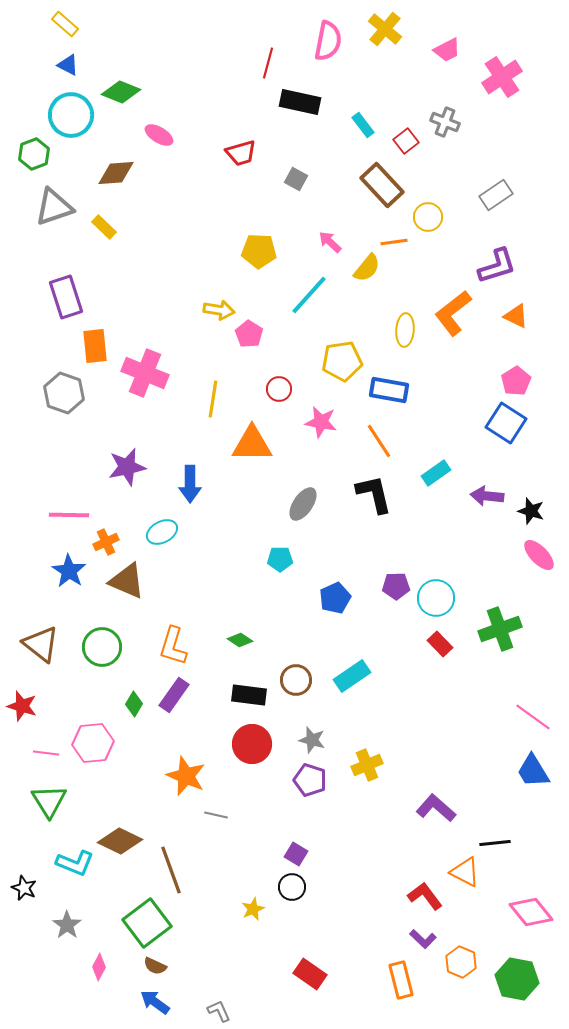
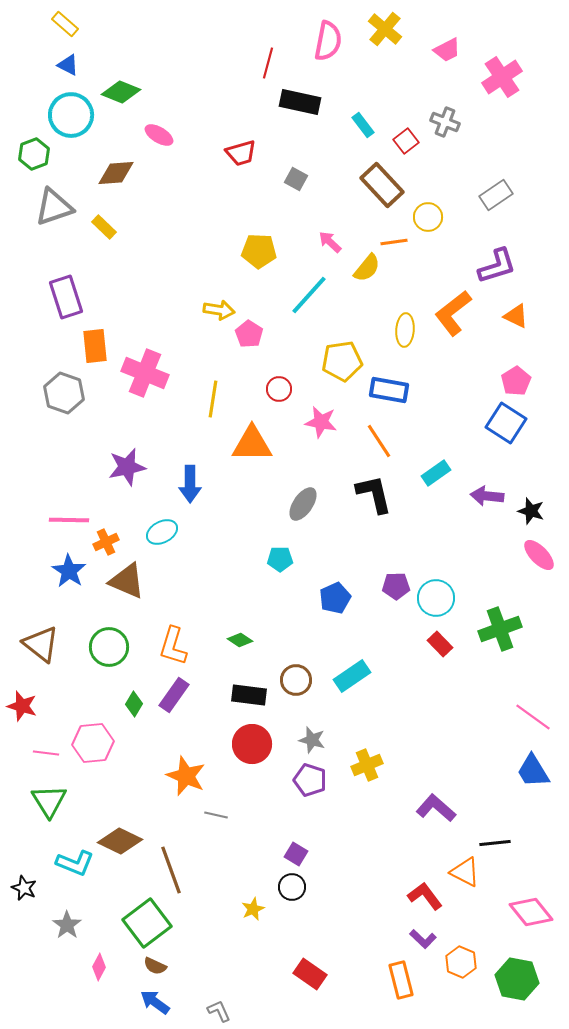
pink line at (69, 515): moved 5 px down
green circle at (102, 647): moved 7 px right
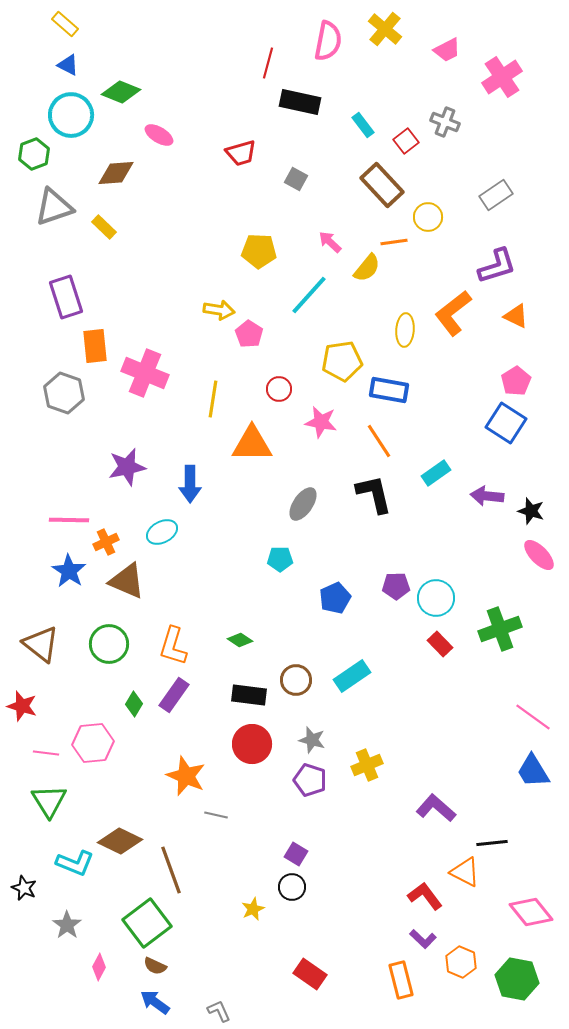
green circle at (109, 647): moved 3 px up
black line at (495, 843): moved 3 px left
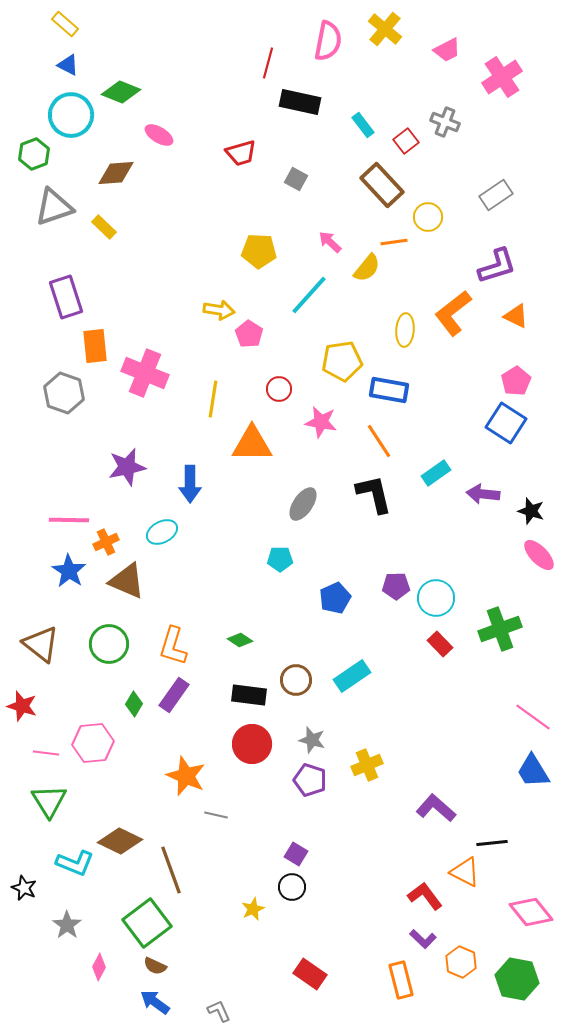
purple arrow at (487, 496): moved 4 px left, 2 px up
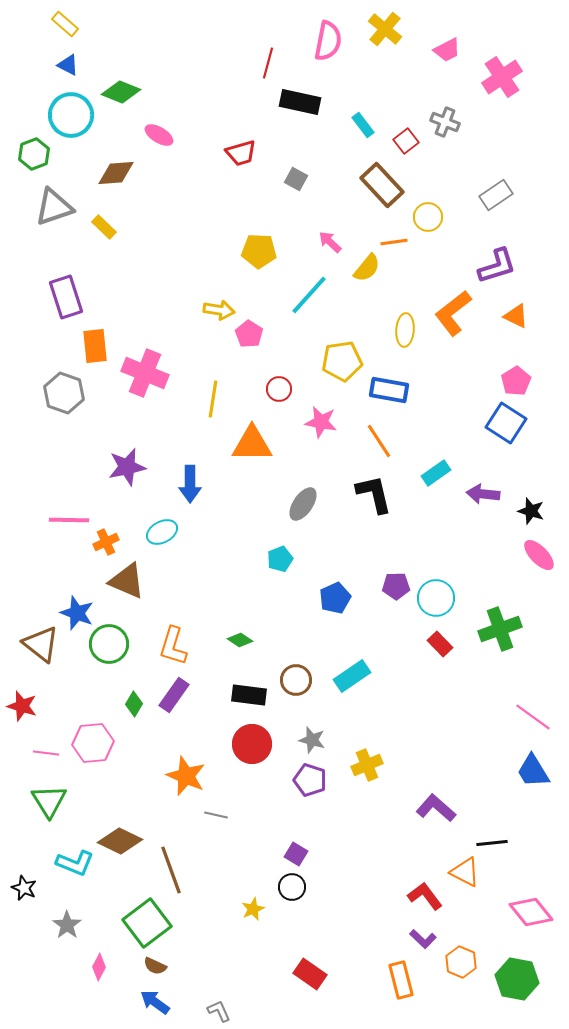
cyan pentagon at (280, 559): rotated 20 degrees counterclockwise
blue star at (69, 571): moved 8 px right, 42 px down; rotated 12 degrees counterclockwise
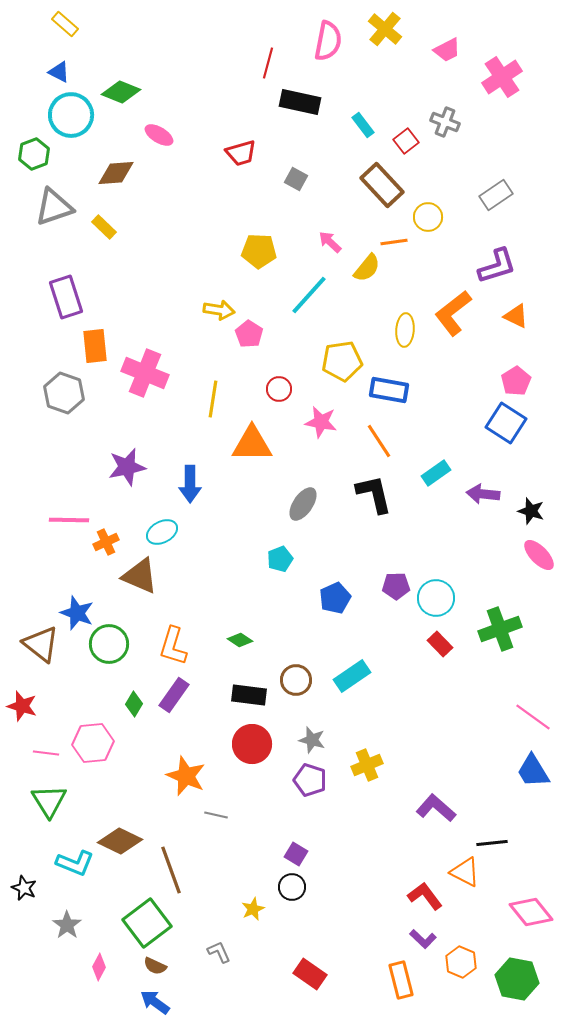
blue triangle at (68, 65): moved 9 px left, 7 px down
brown triangle at (127, 581): moved 13 px right, 5 px up
gray L-shape at (219, 1011): moved 59 px up
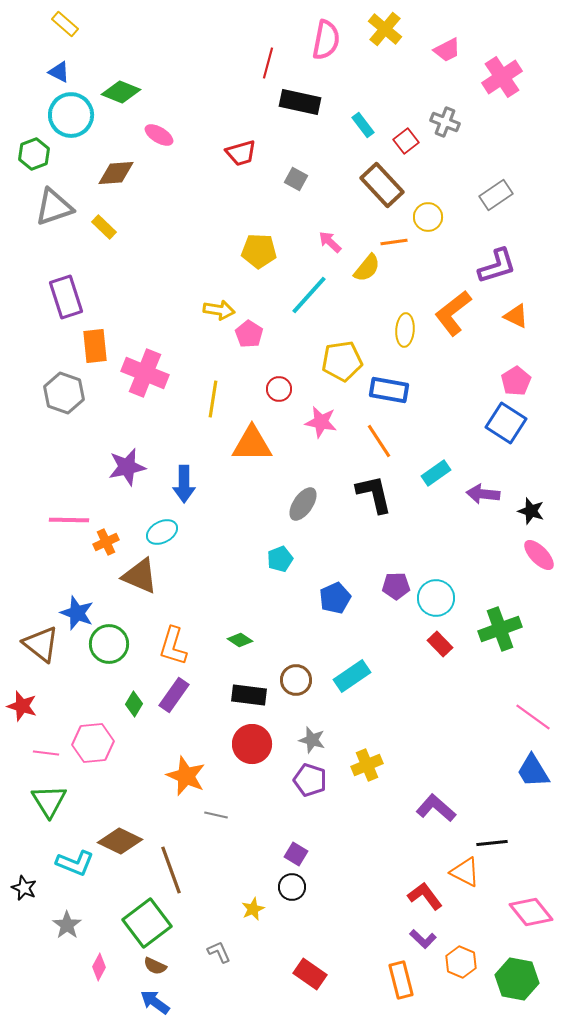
pink semicircle at (328, 41): moved 2 px left, 1 px up
blue arrow at (190, 484): moved 6 px left
